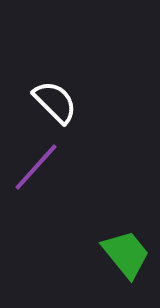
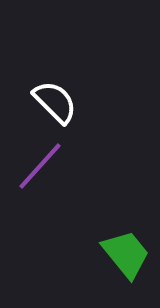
purple line: moved 4 px right, 1 px up
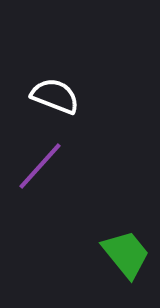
white semicircle: moved 6 px up; rotated 24 degrees counterclockwise
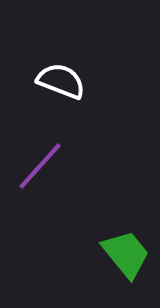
white semicircle: moved 6 px right, 15 px up
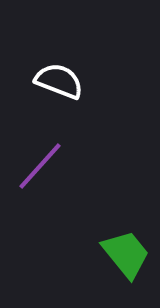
white semicircle: moved 2 px left
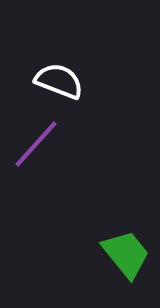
purple line: moved 4 px left, 22 px up
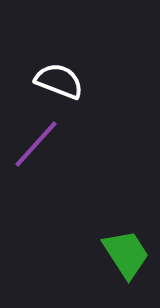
green trapezoid: rotated 6 degrees clockwise
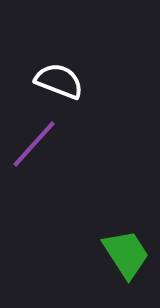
purple line: moved 2 px left
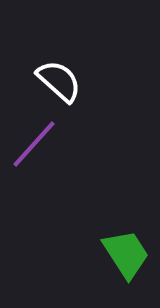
white semicircle: rotated 21 degrees clockwise
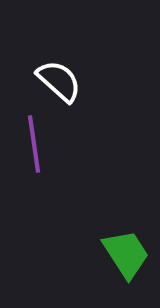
purple line: rotated 50 degrees counterclockwise
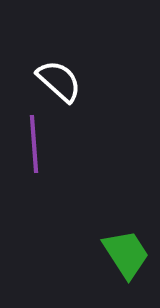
purple line: rotated 4 degrees clockwise
